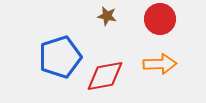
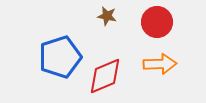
red circle: moved 3 px left, 3 px down
red diamond: rotated 12 degrees counterclockwise
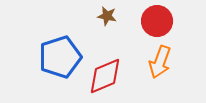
red circle: moved 1 px up
orange arrow: moved 2 px up; rotated 112 degrees clockwise
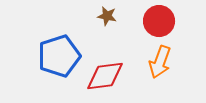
red circle: moved 2 px right
blue pentagon: moved 1 px left, 1 px up
red diamond: rotated 15 degrees clockwise
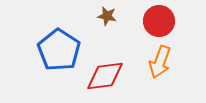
blue pentagon: moved 6 px up; rotated 21 degrees counterclockwise
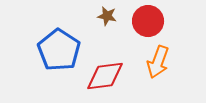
red circle: moved 11 px left
orange arrow: moved 2 px left
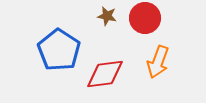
red circle: moved 3 px left, 3 px up
red diamond: moved 2 px up
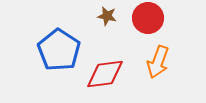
red circle: moved 3 px right
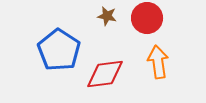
red circle: moved 1 px left
orange arrow: rotated 152 degrees clockwise
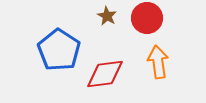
brown star: rotated 18 degrees clockwise
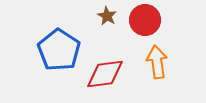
red circle: moved 2 px left, 2 px down
orange arrow: moved 1 px left
